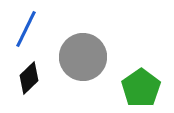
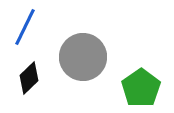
blue line: moved 1 px left, 2 px up
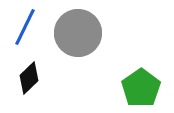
gray circle: moved 5 px left, 24 px up
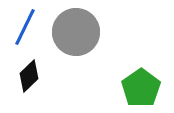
gray circle: moved 2 px left, 1 px up
black diamond: moved 2 px up
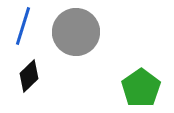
blue line: moved 2 px left, 1 px up; rotated 9 degrees counterclockwise
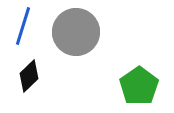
green pentagon: moved 2 px left, 2 px up
